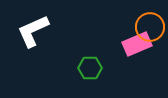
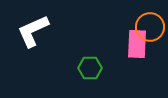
pink rectangle: rotated 64 degrees counterclockwise
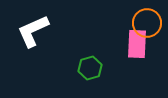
orange circle: moved 3 px left, 4 px up
green hexagon: rotated 15 degrees counterclockwise
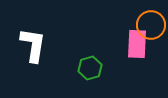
orange circle: moved 4 px right, 2 px down
white L-shape: moved 14 px down; rotated 123 degrees clockwise
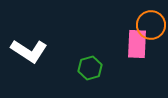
white L-shape: moved 4 px left, 6 px down; rotated 114 degrees clockwise
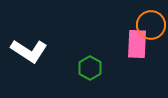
green hexagon: rotated 15 degrees counterclockwise
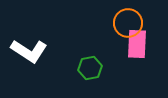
orange circle: moved 23 px left, 2 px up
green hexagon: rotated 20 degrees clockwise
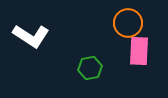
pink rectangle: moved 2 px right, 7 px down
white L-shape: moved 2 px right, 15 px up
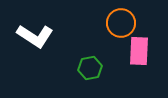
orange circle: moved 7 px left
white L-shape: moved 4 px right
